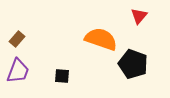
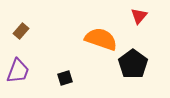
brown rectangle: moved 4 px right, 8 px up
black pentagon: rotated 16 degrees clockwise
black square: moved 3 px right, 2 px down; rotated 21 degrees counterclockwise
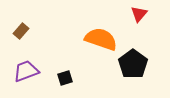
red triangle: moved 2 px up
purple trapezoid: moved 8 px right; rotated 132 degrees counterclockwise
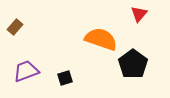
brown rectangle: moved 6 px left, 4 px up
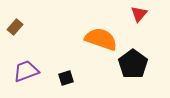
black square: moved 1 px right
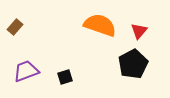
red triangle: moved 17 px down
orange semicircle: moved 1 px left, 14 px up
black pentagon: rotated 8 degrees clockwise
black square: moved 1 px left, 1 px up
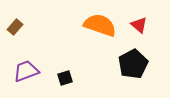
red triangle: moved 6 px up; rotated 30 degrees counterclockwise
black square: moved 1 px down
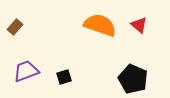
black pentagon: moved 15 px down; rotated 20 degrees counterclockwise
black square: moved 1 px left, 1 px up
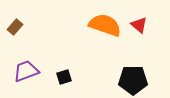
orange semicircle: moved 5 px right
black pentagon: moved 1 px down; rotated 24 degrees counterclockwise
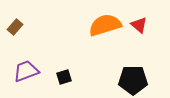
orange semicircle: rotated 36 degrees counterclockwise
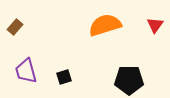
red triangle: moved 16 px right; rotated 24 degrees clockwise
purple trapezoid: rotated 84 degrees counterclockwise
black pentagon: moved 4 px left
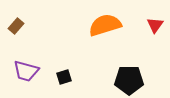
brown rectangle: moved 1 px right, 1 px up
purple trapezoid: rotated 60 degrees counterclockwise
